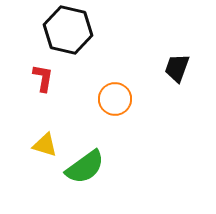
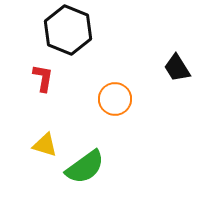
black hexagon: rotated 9 degrees clockwise
black trapezoid: rotated 52 degrees counterclockwise
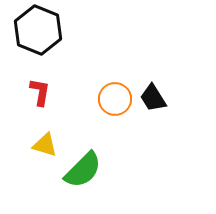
black hexagon: moved 30 px left
black trapezoid: moved 24 px left, 30 px down
red L-shape: moved 3 px left, 14 px down
green semicircle: moved 2 px left, 3 px down; rotated 9 degrees counterclockwise
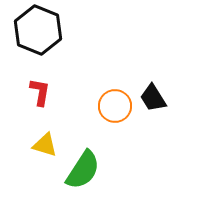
orange circle: moved 7 px down
green semicircle: rotated 12 degrees counterclockwise
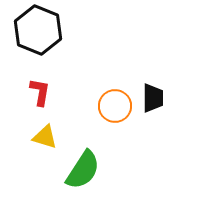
black trapezoid: rotated 148 degrees counterclockwise
yellow triangle: moved 8 px up
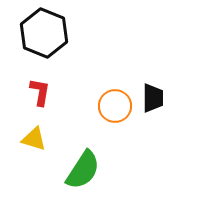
black hexagon: moved 6 px right, 3 px down
yellow triangle: moved 11 px left, 2 px down
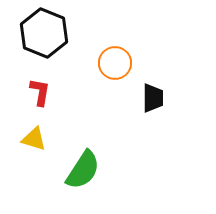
orange circle: moved 43 px up
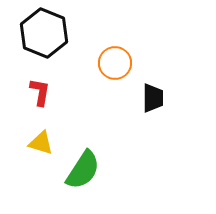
yellow triangle: moved 7 px right, 4 px down
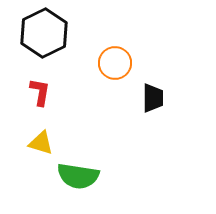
black hexagon: rotated 12 degrees clockwise
green semicircle: moved 5 px left, 6 px down; rotated 66 degrees clockwise
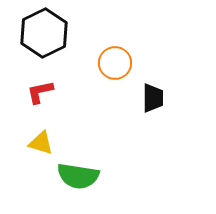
red L-shape: rotated 112 degrees counterclockwise
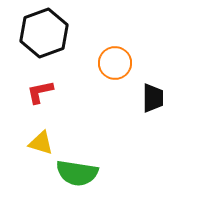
black hexagon: rotated 6 degrees clockwise
green semicircle: moved 1 px left, 3 px up
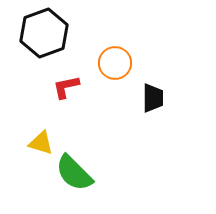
red L-shape: moved 26 px right, 5 px up
green semicircle: moved 3 px left; rotated 36 degrees clockwise
